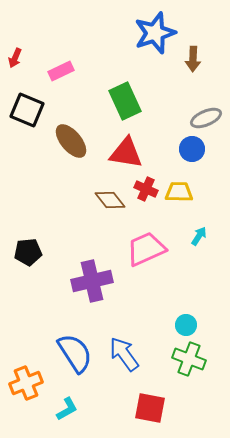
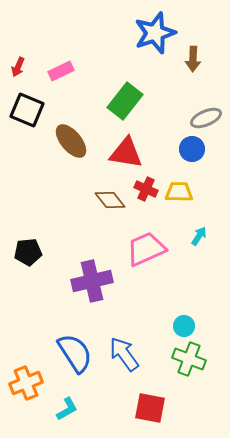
red arrow: moved 3 px right, 9 px down
green rectangle: rotated 63 degrees clockwise
cyan circle: moved 2 px left, 1 px down
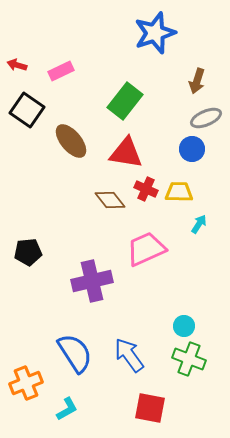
brown arrow: moved 4 px right, 22 px down; rotated 15 degrees clockwise
red arrow: moved 1 px left, 2 px up; rotated 84 degrees clockwise
black square: rotated 12 degrees clockwise
cyan arrow: moved 12 px up
blue arrow: moved 5 px right, 1 px down
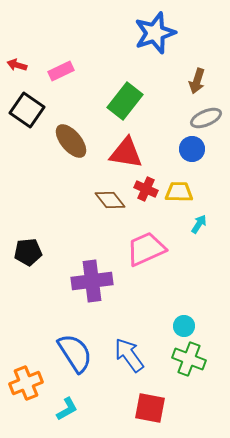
purple cross: rotated 6 degrees clockwise
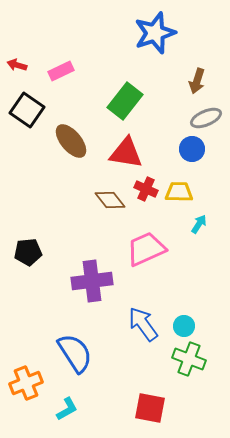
blue arrow: moved 14 px right, 31 px up
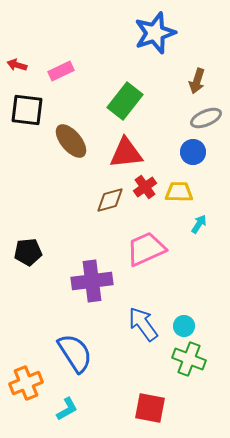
black square: rotated 28 degrees counterclockwise
blue circle: moved 1 px right, 3 px down
red triangle: rotated 15 degrees counterclockwise
red cross: moved 1 px left, 2 px up; rotated 30 degrees clockwise
brown diamond: rotated 68 degrees counterclockwise
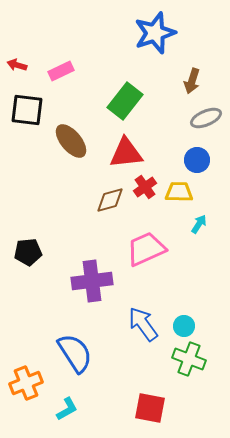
brown arrow: moved 5 px left
blue circle: moved 4 px right, 8 px down
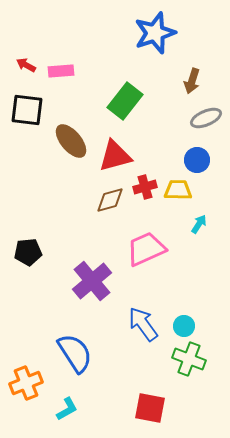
red arrow: moved 9 px right; rotated 12 degrees clockwise
pink rectangle: rotated 20 degrees clockwise
red triangle: moved 11 px left, 3 px down; rotated 9 degrees counterclockwise
red cross: rotated 20 degrees clockwise
yellow trapezoid: moved 1 px left, 2 px up
purple cross: rotated 33 degrees counterclockwise
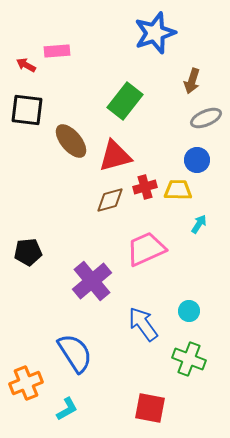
pink rectangle: moved 4 px left, 20 px up
cyan circle: moved 5 px right, 15 px up
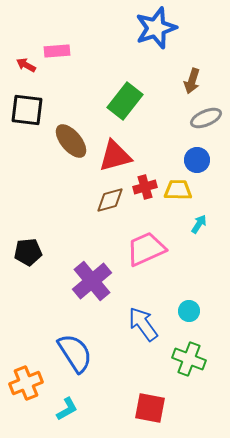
blue star: moved 1 px right, 5 px up
